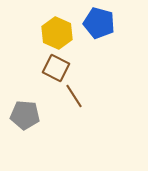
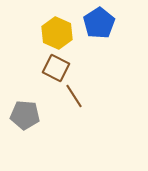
blue pentagon: rotated 24 degrees clockwise
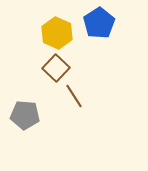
brown square: rotated 16 degrees clockwise
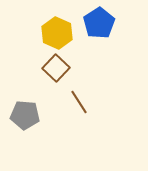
brown line: moved 5 px right, 6 px down
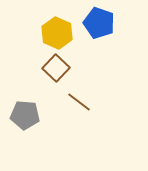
blue pentagon: rotated 20 degrees counterclockwise
brown line: rotated 20 degrees counterclockwise
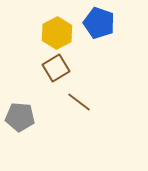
yellow hexagon: rotated 8 degrees clockwise
brown square: rotated 16 degrees clockwise
gray pentagon: moved 5 px left, 2 px down
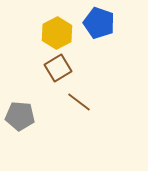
brown square: moved 2 px right
gray pentagon: moved 1 px up
